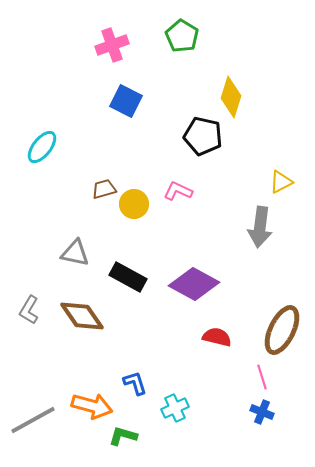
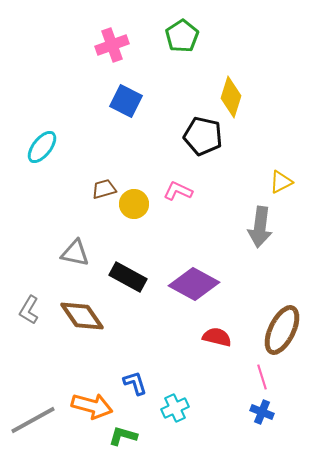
green pentagon: rotated 8 degrees clockwise
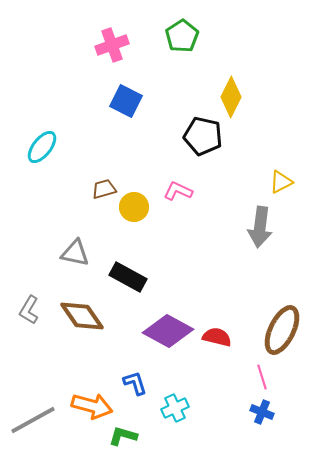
yellow diamond: rotated 9 degrees clockwise
yellow circle: moved 3 px down
purple diamond: moved 26 px left, 47 px down
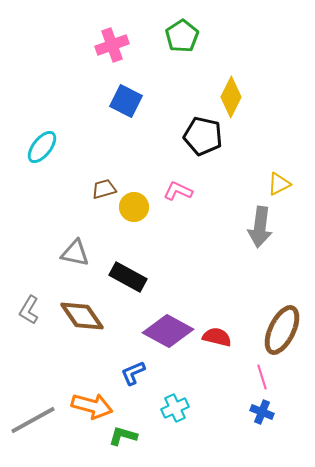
yellow triangle: moved 2 px left, 2 px down
blue L-shape: moved 2 px left, 10 px up; rotated 96 degrees counterclockwise
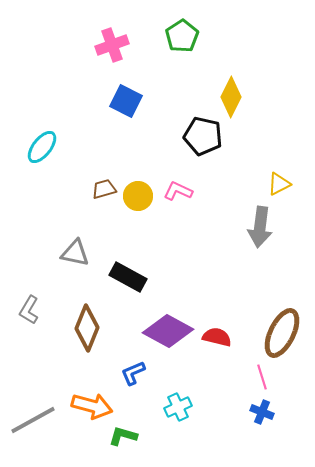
yellow circle: moved 4 px right, 11 px up
brown diamond: moved 5 px right, 12 px down; rotated 57 degrees clockwise
brown ellipse: moved 3 px down
cyan cross: moved 3 px right, 1 px up
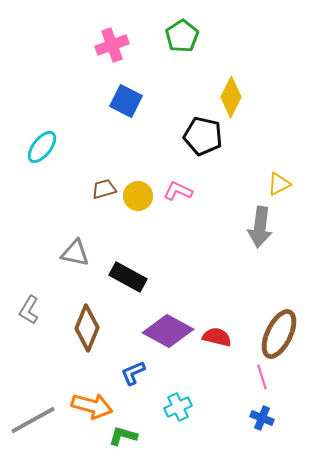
brown ellipse: moved 3 px left, 1 px down
blue cross: moved 6 px down
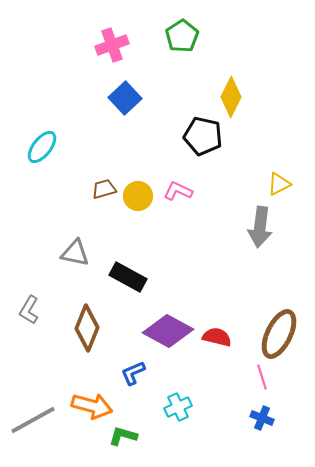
blue square: moved 1 px left, 3 px up; rotated 20 degrees clockwise
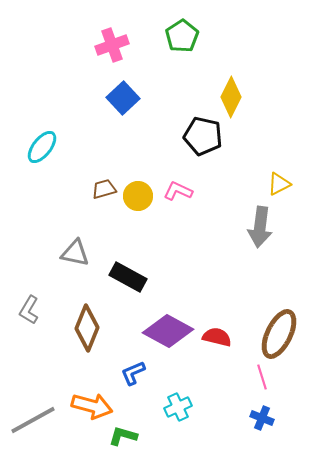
blue square: moved 2 px left
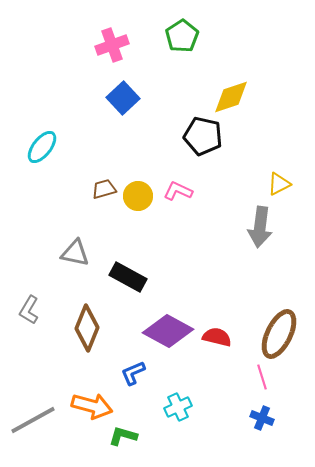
yellow diamond: rotated 45 degrees clockwise
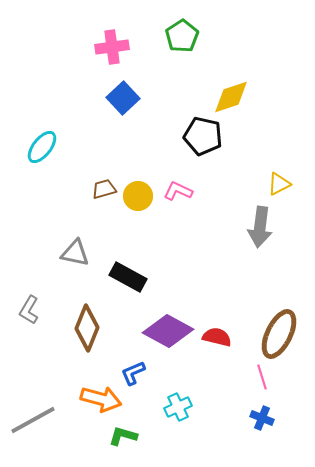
pink cross: moved 2 px down; rotated 12 degrees clockwise
orange arrow: moved 9 px right, 7 px up
